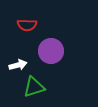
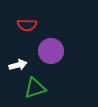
green triangle: moved 1 px right, 1 px down
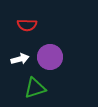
purple circle: moved 1 px left, 6 px down
white arrow: moved 2 px right, 6 px up
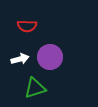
red semicircle: moved 1 px down
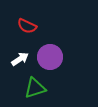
red semicircle: rotated 24 degrees clockwise
white arrow: rotated 18 degrees counterclockwise
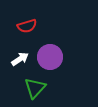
red semicircle: rotated 42 degrees counterclockwise
green triangle: rotated 30 degrees counterclockwise
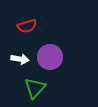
white arrow: rotated 42 degrees clockwise
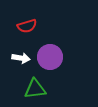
white arrow: moved 1 px right, 1 px up
green triangle: moved 1 px down; rotated 40 degrees clockwise
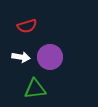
white arrow: moved 1 px up
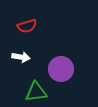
purple circle: moved 11 px right, 12 px down
green triangle: moved 1 px right, 3 px down
